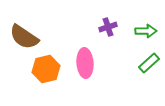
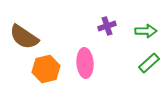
purple cross: moved 1 px left, 1 px up
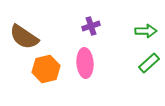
purple cross: moved 16 px left
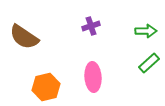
pink ellipse: moved 8 px right, 14 px down
orange hexagon: moved 18 px down
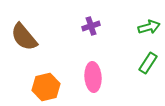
green arrow: moved 3 px right, 4 px up; rotated 15 degrees counterclockwise
brown semicircle: rotated 16 degrees clockwise
green rectangle: moved 1 px left; rotated 15 degrees counterclockwise
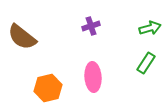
green arrow: moved 1 px right, 1 px down
brown semicircle: moved 2 px left; rotated 12 degrees counterclockwise
green rectangle: moved 2 px left
orange hexagon: moved 2 px right, 1 px down
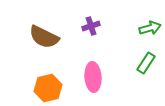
brown semicircle: moved 22 px right; rotated 12 degrees counterclockwise
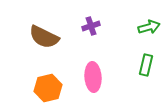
green arrow: moved 1 px left, 1 px up
green rectangle: moved 2 px down; rotated 20 degrees counterclockwise
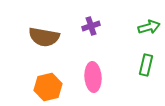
brown semicircle: rotated 16 degrees counterclockwise
orange hexagon: moved 1 px up
